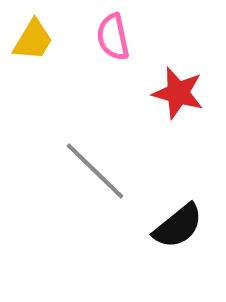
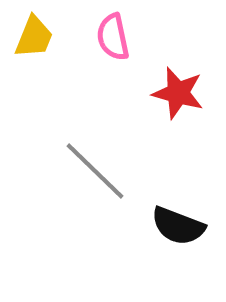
yellow trapezoid: moved 1 px right, 3 px up; rotated 9 degrees counterclockwise
black semicircle: rotated 60 degrees clockwise
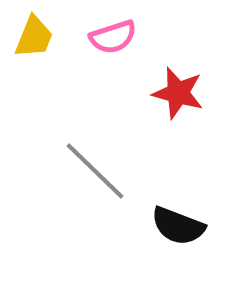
pink semicircle: rotated 96 degrees counterclockwise
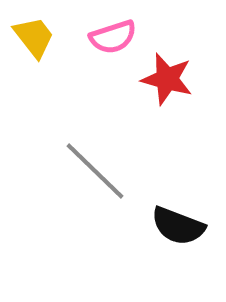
yellow trapezoid: rotated 60 degrees counterclockwise
red star: moved 11 px left, 14 px up
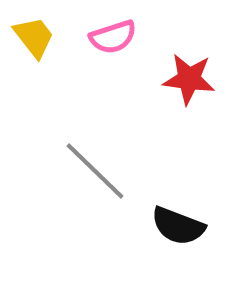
red star: moved 22 px right; rotated 8 degrees counterclockwise
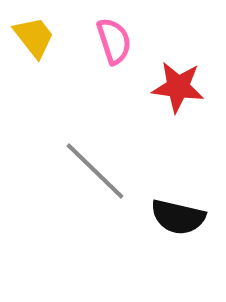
pink semicircle: moved 1 px right, 4 px down; rotated 90 degrees counterclockwise
red star: moved 11 px left, 8 px down
black semicircle: moved 9 px up; rotated 8 degrees counterclockwise
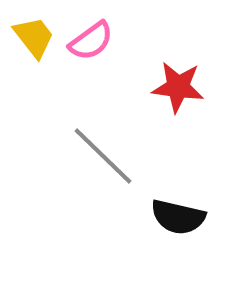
pink semicircle: moved 23 px left; rotated 72 degrees clockwise
gray line: moved 8 px right, 15 px up
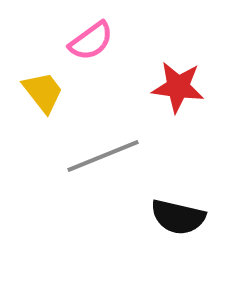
yellow trapezoid: moved 9 px right, 55 px down
gray line: rotated 66 degrees counterclockwise
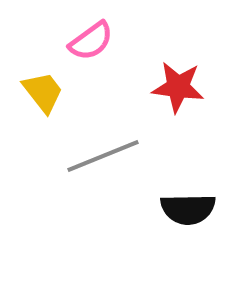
black semicircle: moved 10 px right, 8 px up; rotated 14 degrees counterclockwise
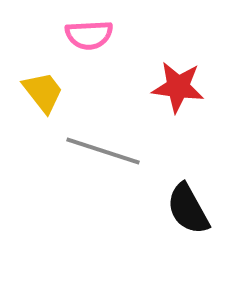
pink semicircle: moved 2 px left, 6 px up; rotated 33 degrees clockwise
gray line: moved 5 px up; rotated 40 degrees clockwise
black semicircle: rotated 62 degrees clockwise
